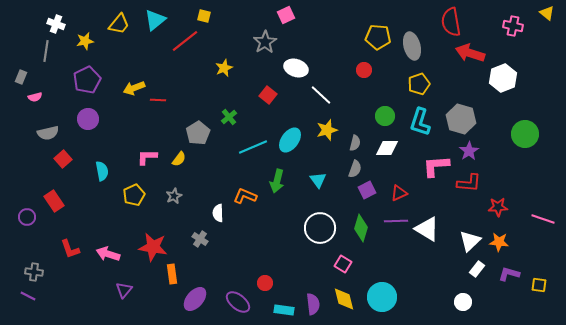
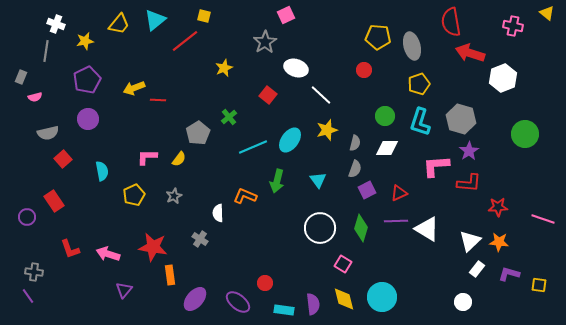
orange rectangle at (172, 274): moved 2 px left, 1 px down
purple line at (28, 296): rotated 28 degrees clockwise
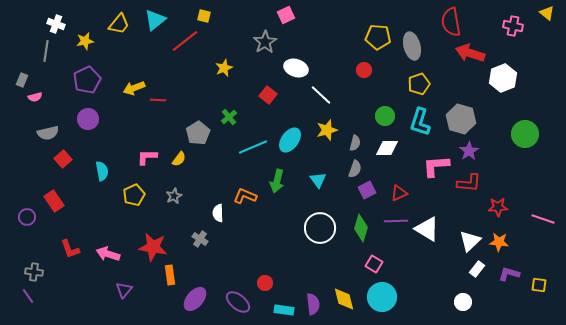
gray rectangle at (21, 77): moved 1 px right, 3 px down
pink square at (343, 264): moved 31 px right
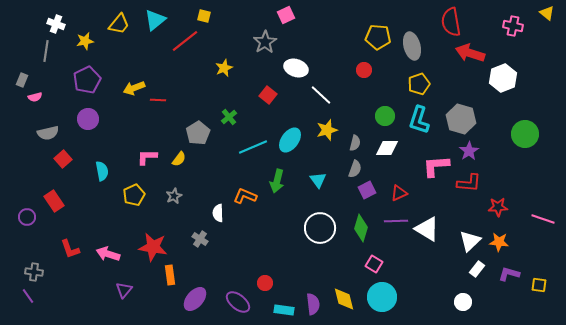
cyan L-shape at (420, 122): moved 1 px left, 2 px up
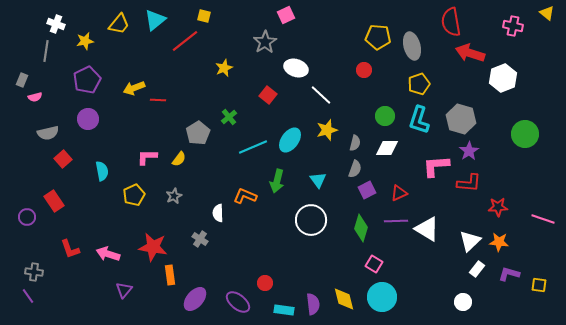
white circle at (320, 228): moved 9 px left, 8 px up
